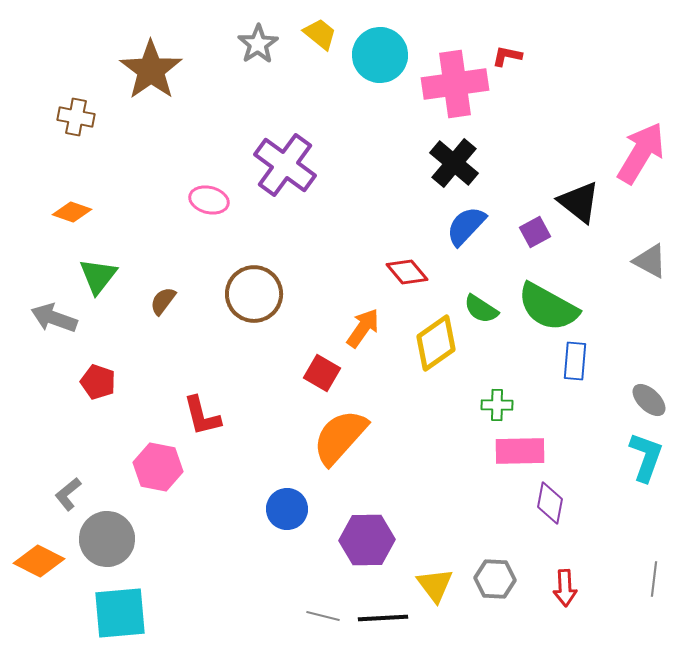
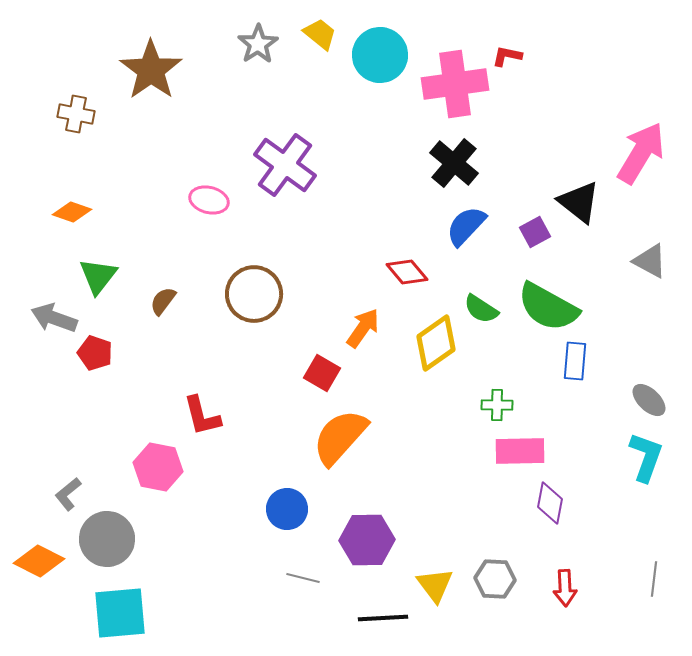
brown cross at (76, 117): moved 3 px up
red pentagon at (98, 382): moved 3 px left, 29 px up
gray line at (323, 616): moved 20 px left, 38 px up
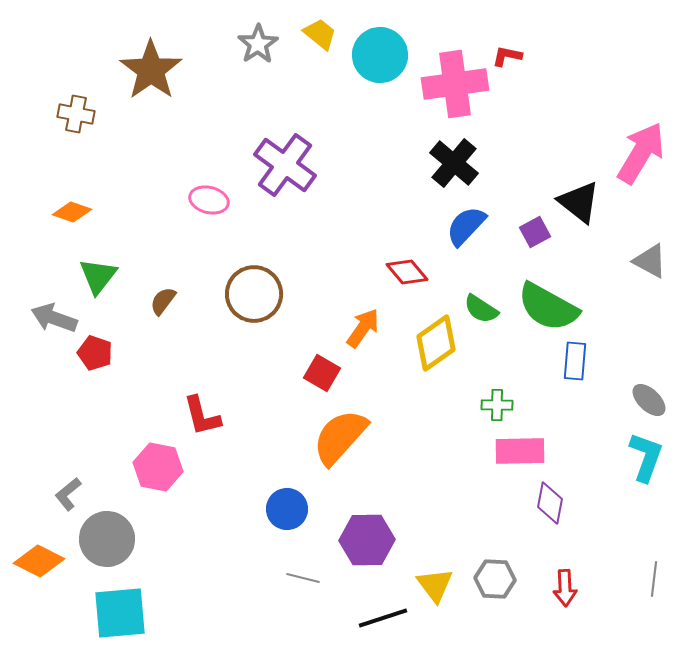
black line at (383, 618): rotated 15 degrees counterclockwise
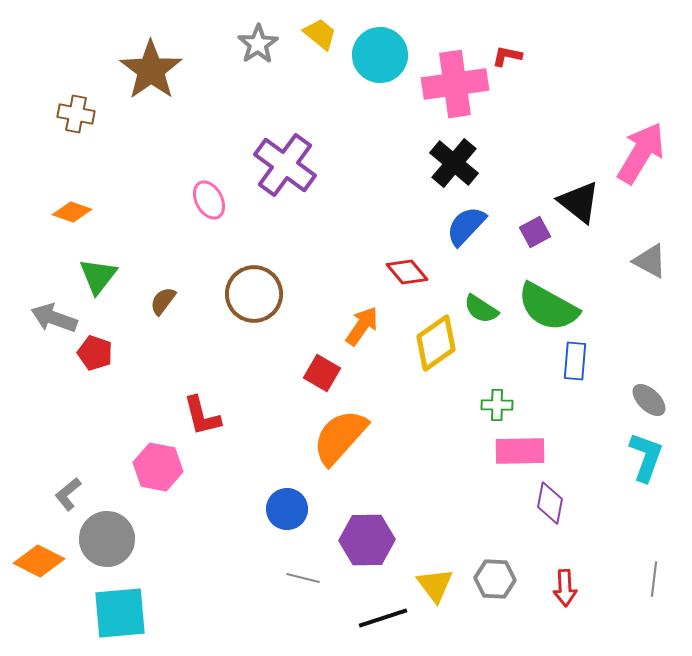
pink ellipse at (209, 200): rotated 48 degrees clockwise
orange arrow at (363, 328): moved 1 px left, 2 px up
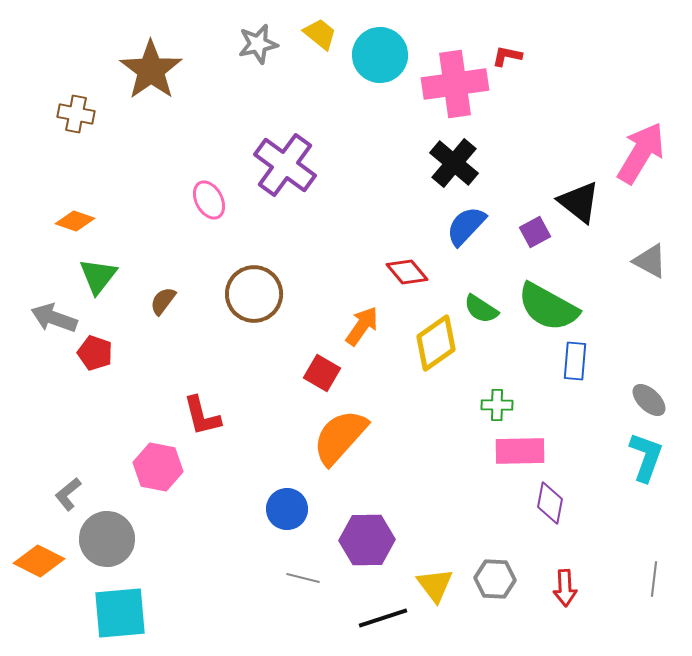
gray star at (258, 44): rotated 21 degrees clockwise
orange diamond at (72, 212): moved 3 px right, 9 px down
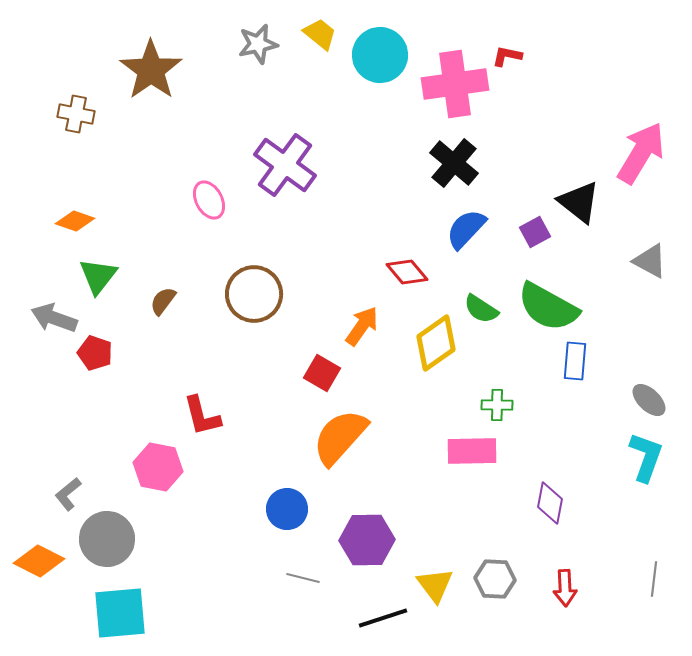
blue semicircle at (466, 226): moved 3 px down
pink rectangle at (520, 451): moved 48 px left
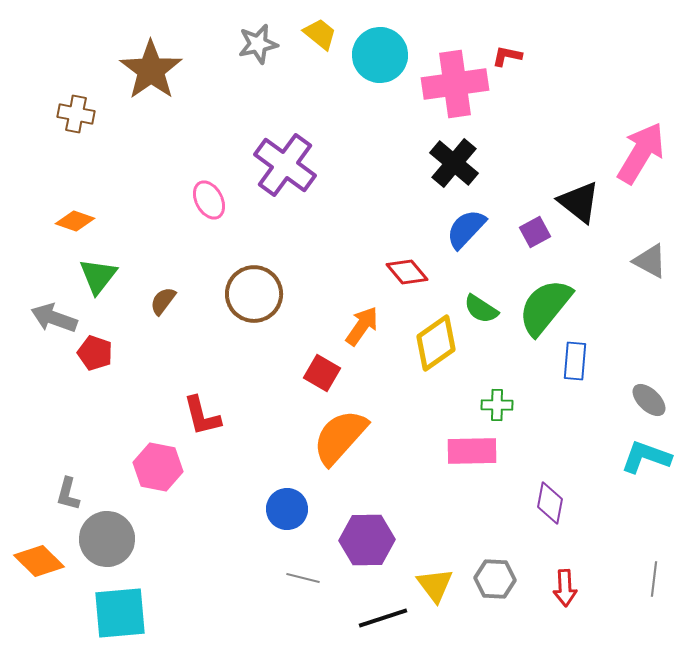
green semicircle at (548, 307): moved 3 px left; rotated 100 degrees clockwise
cyan L-shape at (646, 457): rotated 90 degrees counterclockwise
gray L-shape at (68, 494): rotated 36 degrees counterclockwise
orange diamond at (39, 561): rotated 18 degrees clockwise
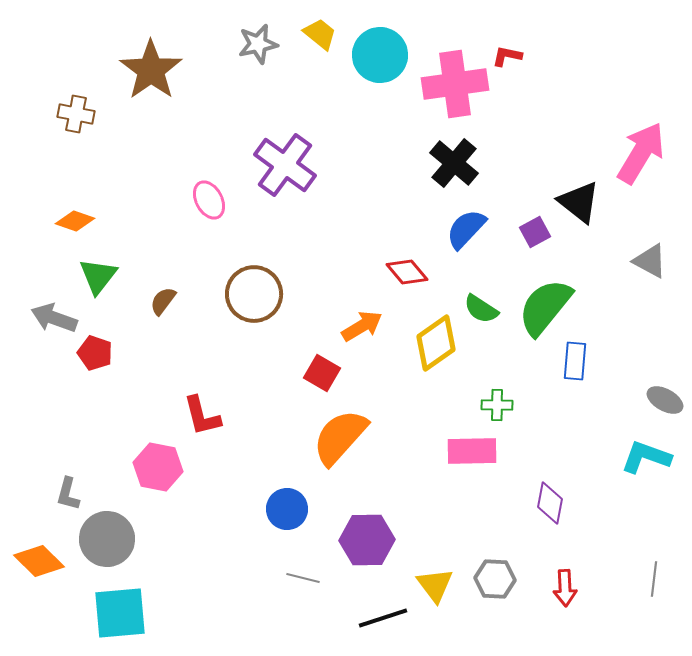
orange arrow at (362, 326): rotated 24 degrees clockwise
gray ellipse at (649, 400): moved 16 px right; rotated 15 degrees counterclockwise
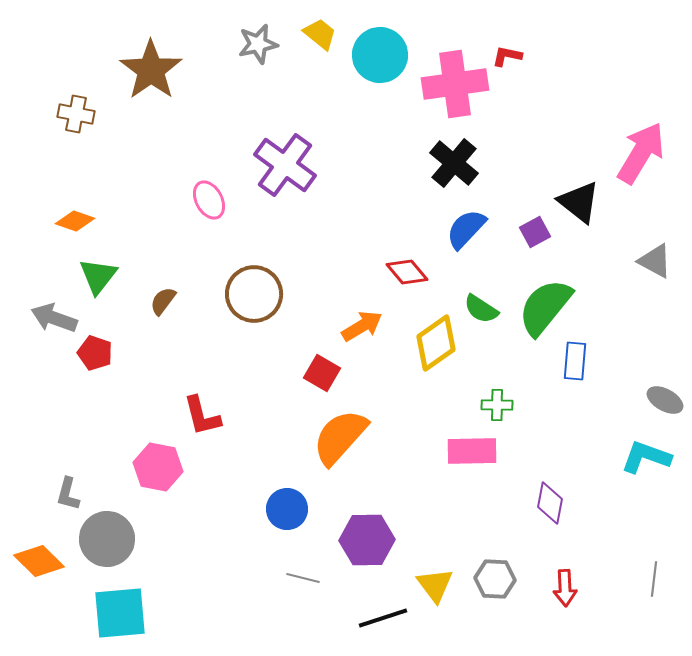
gray triangle at (650, 261): moved 5 px right
